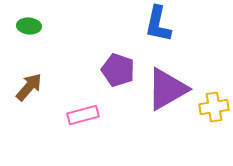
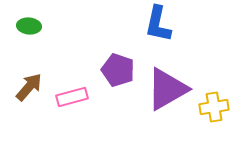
pink rectangle: moved 11 px left, 18 px up
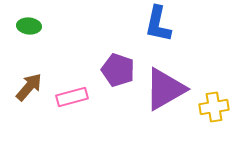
purple triangle: moved 2 px left
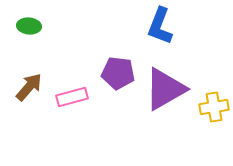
blue L-shape: moved 2 px right, 2 px down; rotated 9 degrees clockwise
purple pentagon: moved 3 px down; rotated 12 degrees counterclockwise
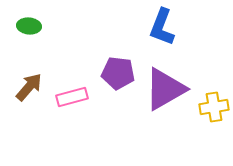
blue L-shape: moved 2 px right, 1 px down
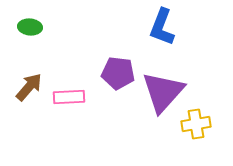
green ellipse: moved 1 px right, 1 px down
purple triangle: moved 2 px left, 3 px down; rotated 18 degrees counterclockwise
pink rectangle: moved 3 px left; rotated 12 degrees clockwise
yellow cross: moved 18 px left, 17 px down
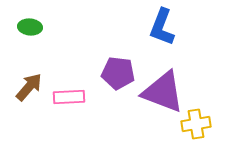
purple triangle: rotated 51 degrees counterclockwise
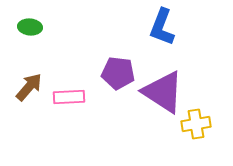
purple triangle: rotated 12 degrees clockwise
